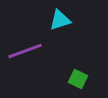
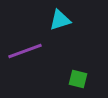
green square: rotated 12 degrees counterclockwise
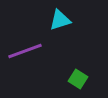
green square: rotated 18 degrees clockwise
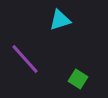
purple line: moved 8 px down; rotated 68 degrees clockwise
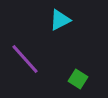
cyan triangle: rotated 10 degrees counterclockwise
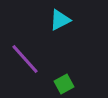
green square: moved 14 px left, 5 px down; rotated 30 degrees clockwise
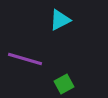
purple line: rotated 32 degrees counterclockwise
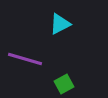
cyan triangle: moved 4 px down
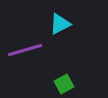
purple line: moved 9 px up; rotated 32 degrees counterclockwise
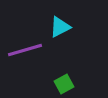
cyan triangle: moved 3 px down
